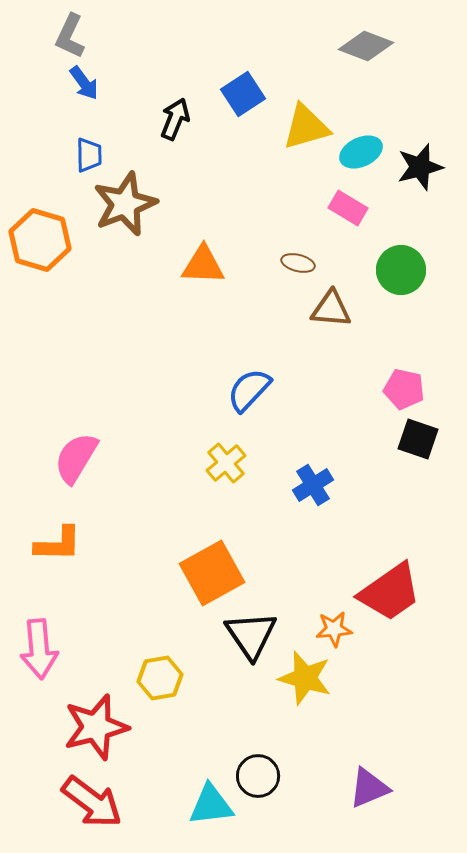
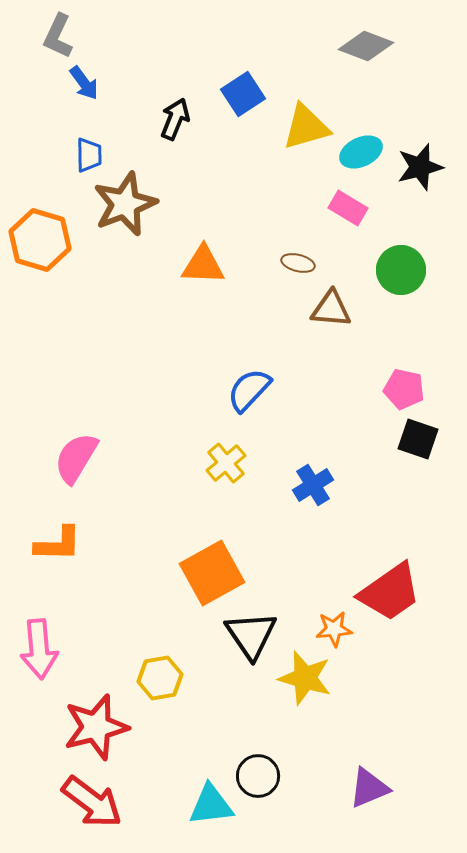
gray L-shape: moved 12 px left
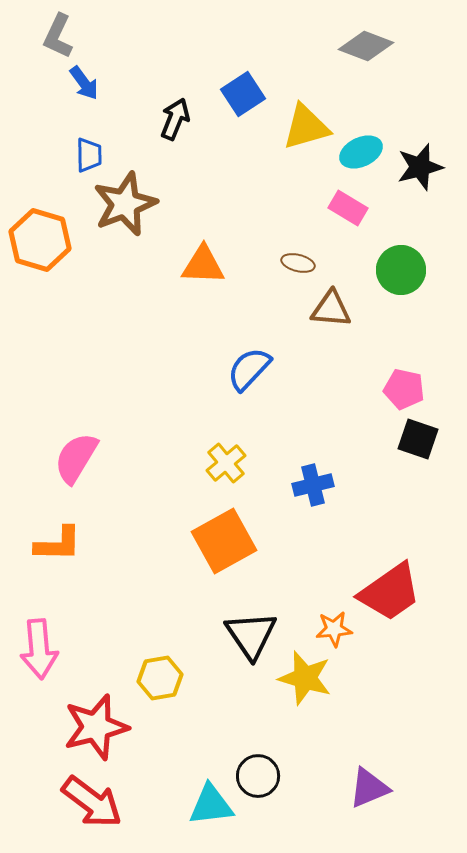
blue semicircle: moved 21 px up
blue cross: rotated 18 degrees clockwise
orange square: moved 12 px right, 32 px up
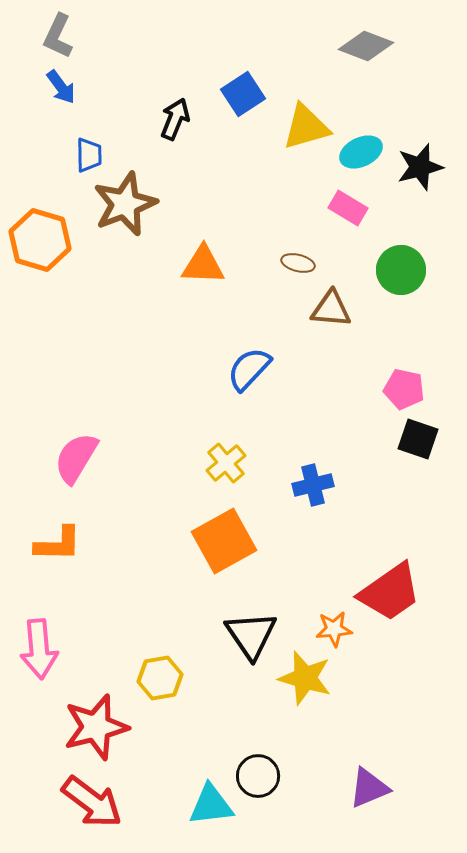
blue arrow: moved 23 px left, 4 px down
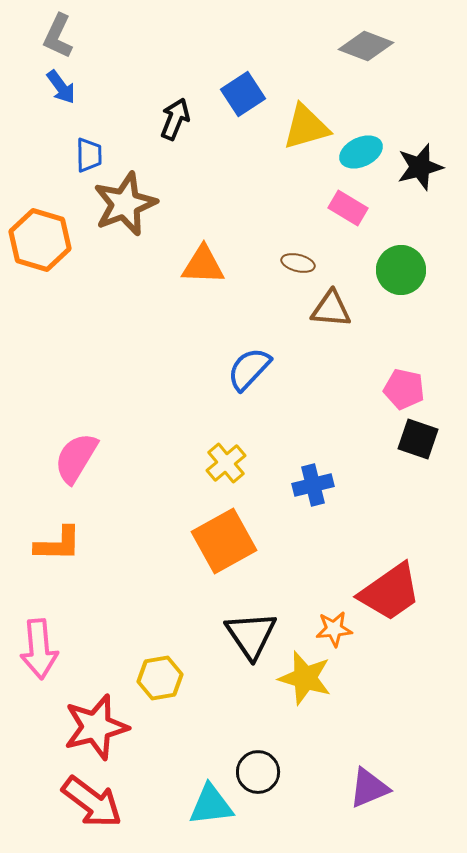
black circle: moved 4 px up
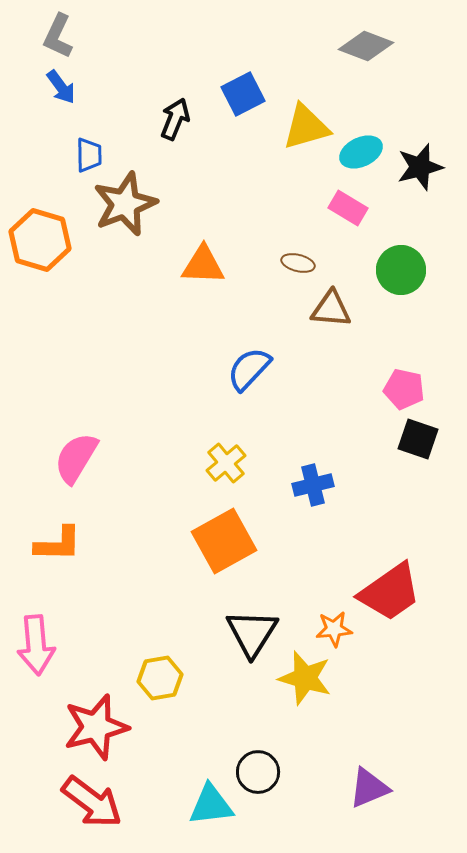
blue square: rotated 6 degrees clockwise
black triangle: moved 1 px right, 2 px up; rotated 6 degrees clockwise
pink arrow: moved 3 px left, 4 px up
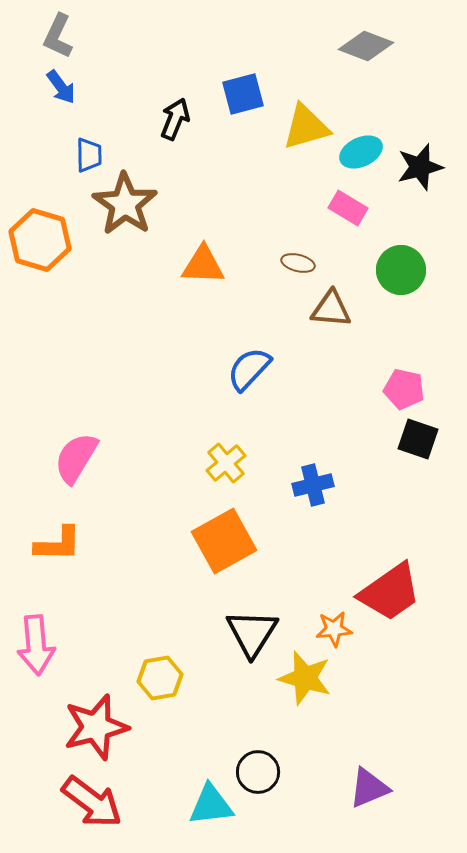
blue square: rotated 12 degrees clockwise
brown star: rotated 16 degrees counterclockwise
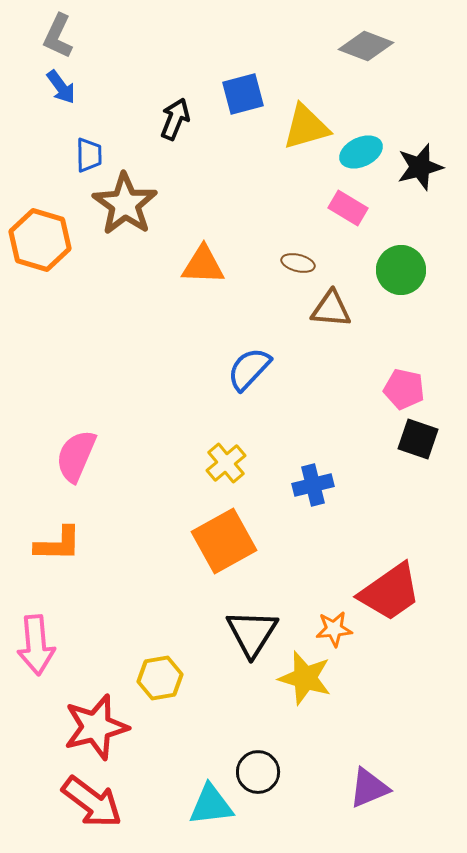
pink semicircle: moved 2 px up; rotated 8 degrees counterclockwise
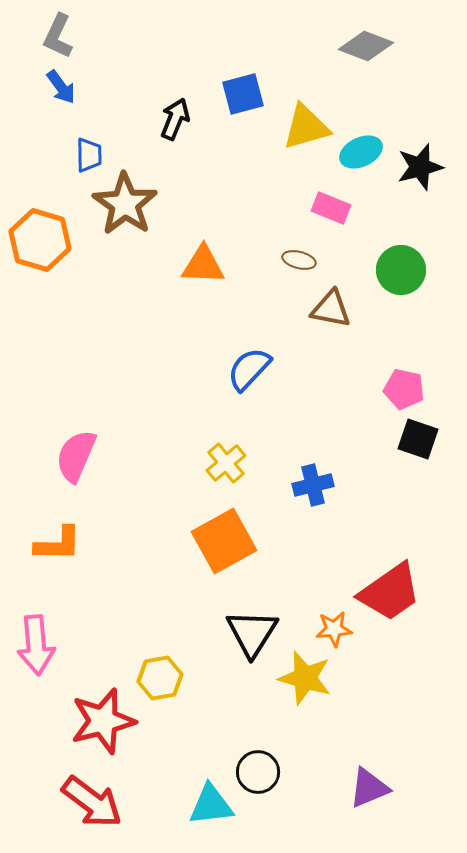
pink rectangle: moved 17 px left; rotated 9 degrees counterclockwise
brown ellipse: moved 1 px right, 3 px up
brown triangle: rotated 6 degrees clockwise
red star: moved 7 px right, 6 px up
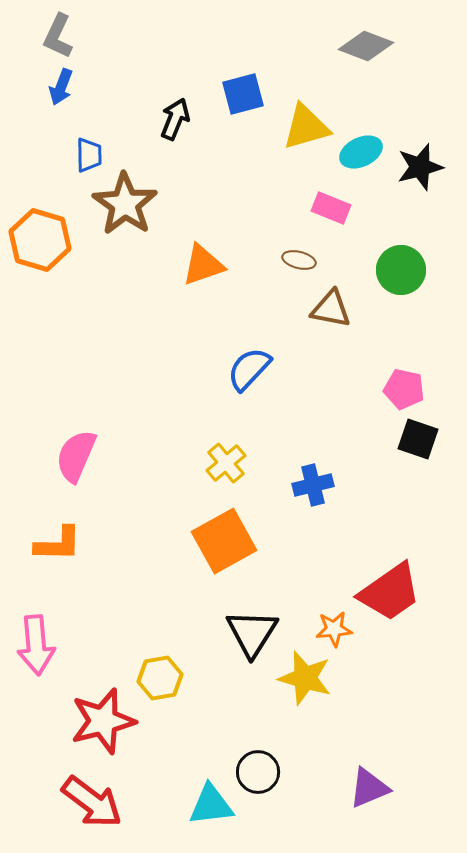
blue arrow: rotated 57 degrees clockwise
orange triangle: rotated 21 degrees counterclockwise
